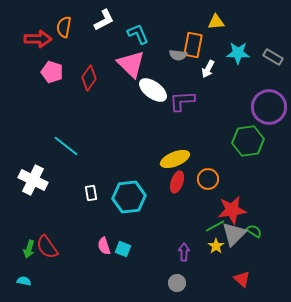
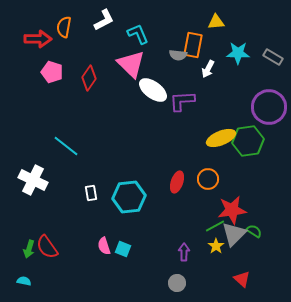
yellow ellipse: moved 46 px right, 21 px up
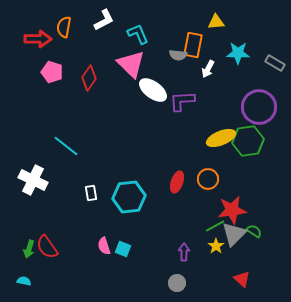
gray rectangle: moved 2 px right, 6 px down
purple circle: moved 10 px left
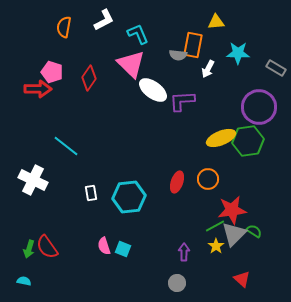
red arrow: moved 50 px down
gray rectangle: moved 1 px right, 5 px down
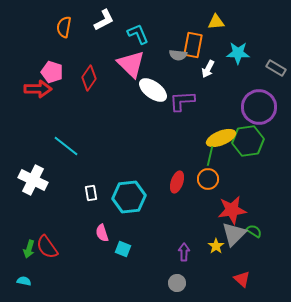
green line: moved 5 px left, 70 px up; rotated 48 degrees counterclockwise
pink semicircle: moved 2 px left, 13 px up
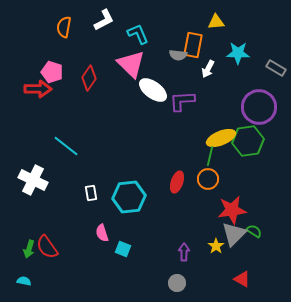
red triangle: rotated 12 degrees counterclockwise
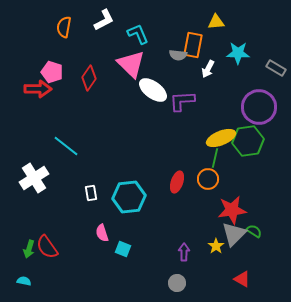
green line: moved 5 px right, 2 px down
white cross: moved 1 px right, 2 px up; rotated 32 degrees clockwise
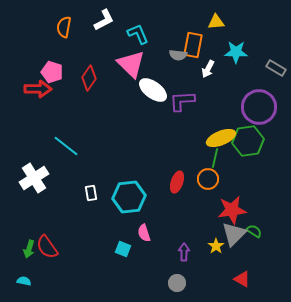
cyan star: moved 2 px left, 1 px up
pink semicircle: moved 42 px right
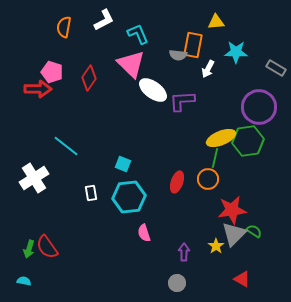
cyan square: moved 85 px up
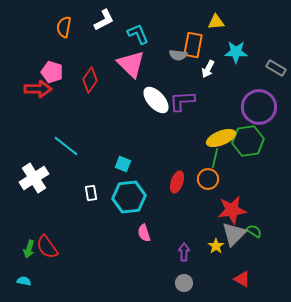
red diamond: moved 1 px right, 2 px down
white ellipse: moved 3 px right, 10 px down; rotated 12 degrees clockwise
gray circle: moved 7 px right
